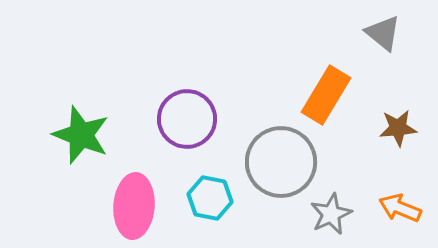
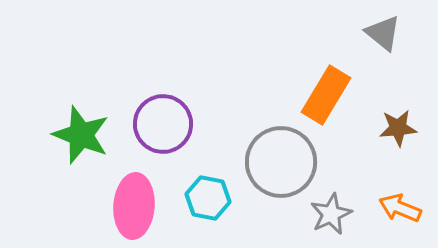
purple circle: moved 24 px left, 5 px down
cyan hexagon: moved 2 px left
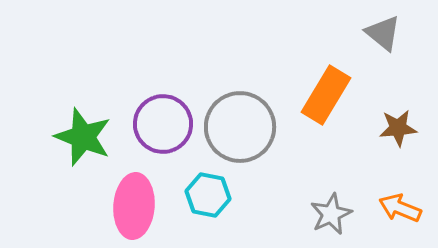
green star: moved 2 px right, 2 px down
gray circle: moved 41 px left, 35 px up
cyan hexagon: moved 3 px up
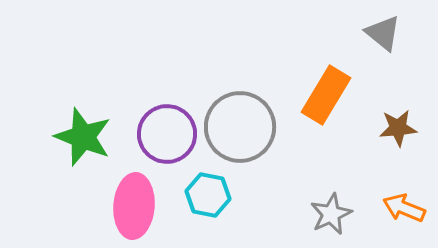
purple circle: moved 4 px right, 10 px down
orange arrow: moved 4 px right
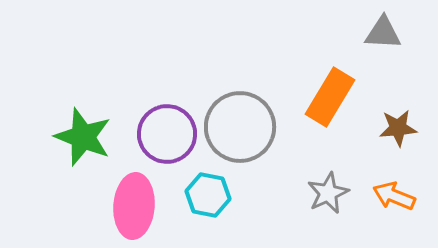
gray triangle: rotated 36 degrees counterclockwise
orange rectangle: moved 4 px right, 2 px down
orange arrow: moved 10 px left, 12 px up
gray star: moved 3 px left, 21 px up
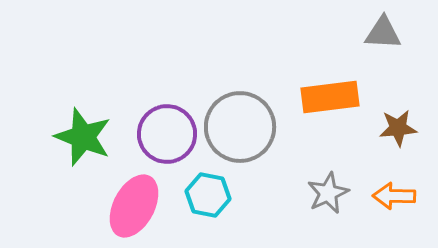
orange rectangle: rotated 52 degrees clockwise
orange arrow: rotated 21 degrees counterclockwise
pink ellipse: rotated 24 degrees clockwise
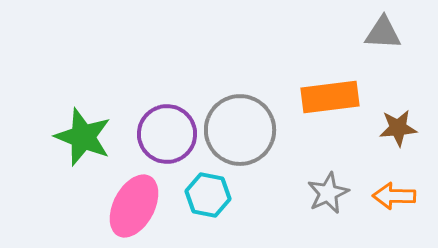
gray circle: moved 3 px down
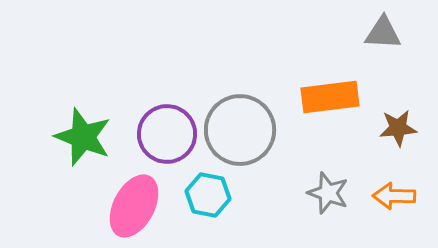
gray star: rotated 27 degrees counterclockwise
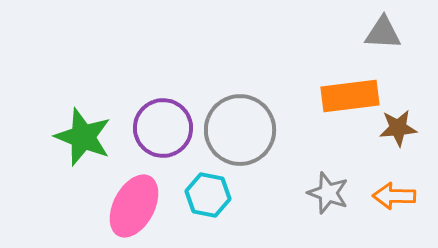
orange rectangle: moved 20 px right, 1 px up
purple circle: moved 4 px left, 6 px up
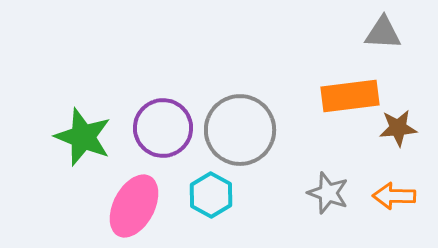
cyan hexagon: moved 3 px right; rotated 18 degrees clockwise
